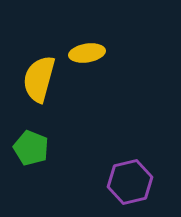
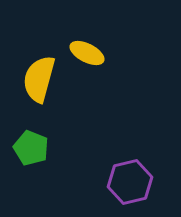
yellow ellipse: rotated 36 degrees clockwise
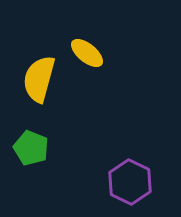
yellow ellipse: rotated 12 degrees clockwise
purple hexagon: rotated 21 degrees counterclockwise
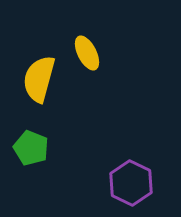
yellow ellipse: rotated 24 degrees clockwise
purple hexagon: moved 1 px right, 1 px down
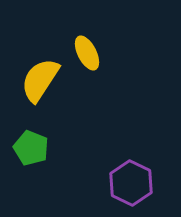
yellow semicircle: moved 1 px right, 1 px down; rotated 18 degrees clockwise
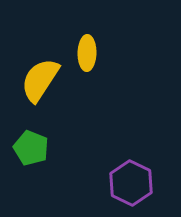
yellow ellipse: rotated 28 degrees clockwise
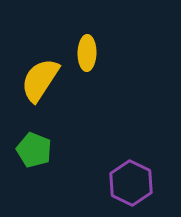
green pentagon: moved 3 px right, 2 px down
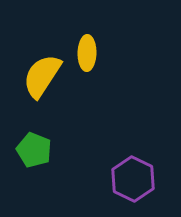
yellow semicircle: moved 2 px right, 4 px up
purple hexagon: moved 2 px right, 4 px up
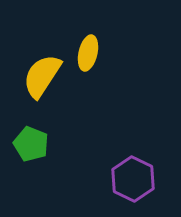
yellow ellipse: moved 1 px right; rotated 12 degrees clockwise
green pentagon: moved 3 px left, 6 px up
